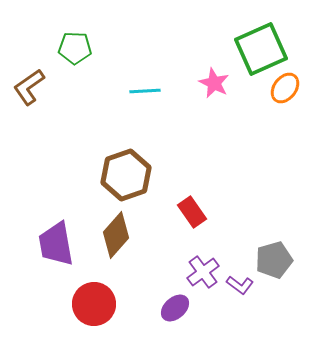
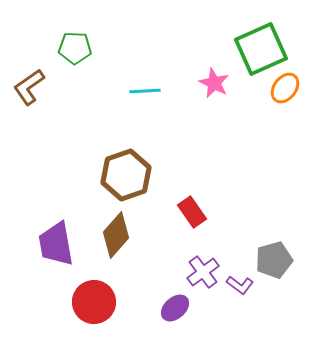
red circle: moved 2 px up
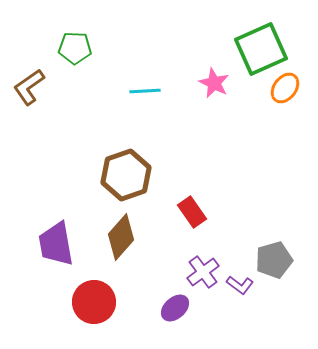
brown diamond: moved 5 px right, 2 px down
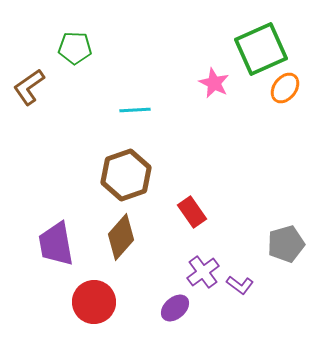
cyan line: moved 10 px left, 19 px down
gray pentagon: moved 12 px right, 16 px up
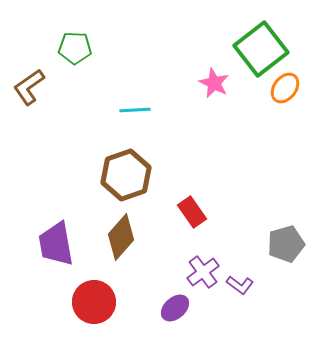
green square: rotated 14 degrees counterclockwise
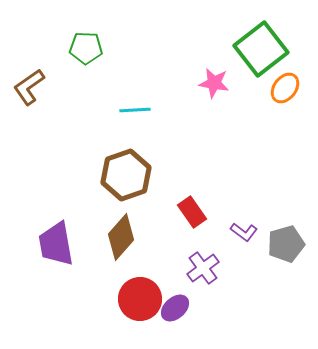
green pentagon: moved 11 px right
pink star: rotated 16 degrees counterclockwise
purple cross: moved 4 px up
purple L-shape: moved 4 px right, 53 px up
red circle: moved 46 px right, 3 px up
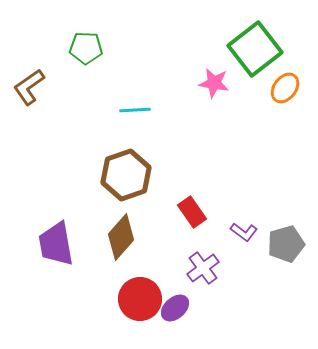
green square: moved 6 px left
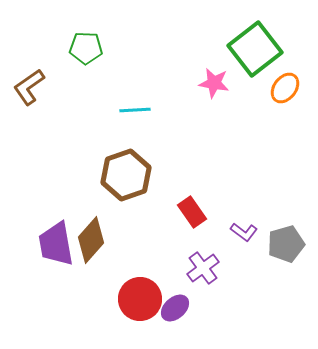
brown diamond: moved 30 px left, 3 px down
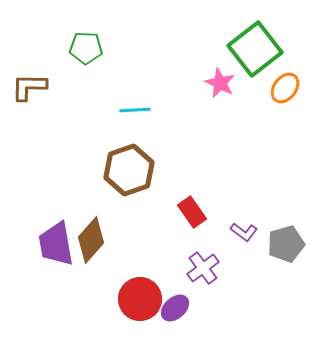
pink star: moved 6 px right; rotated 16 degrees clockwise
brown L-shape: rotated 36 degrees clockwise
brown hexagon: moved 3 px right, 5 px up
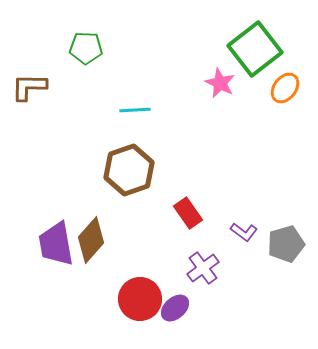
red rectangle: moved 4 px left, 1 px down
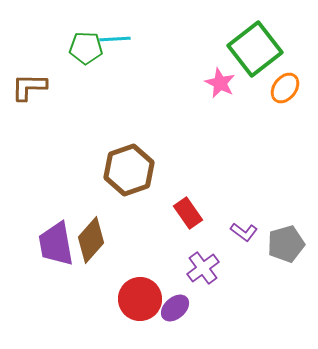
cyan line: moved 20 px left, 71 px up
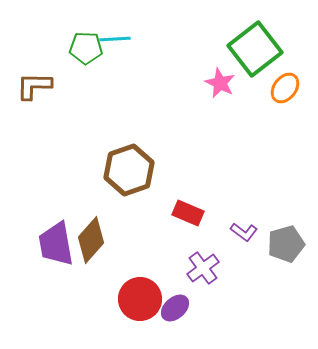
brown L-shape: moved 5 px right, 1 px up
red rectangle: rotated 32 degrees counterclockwise
